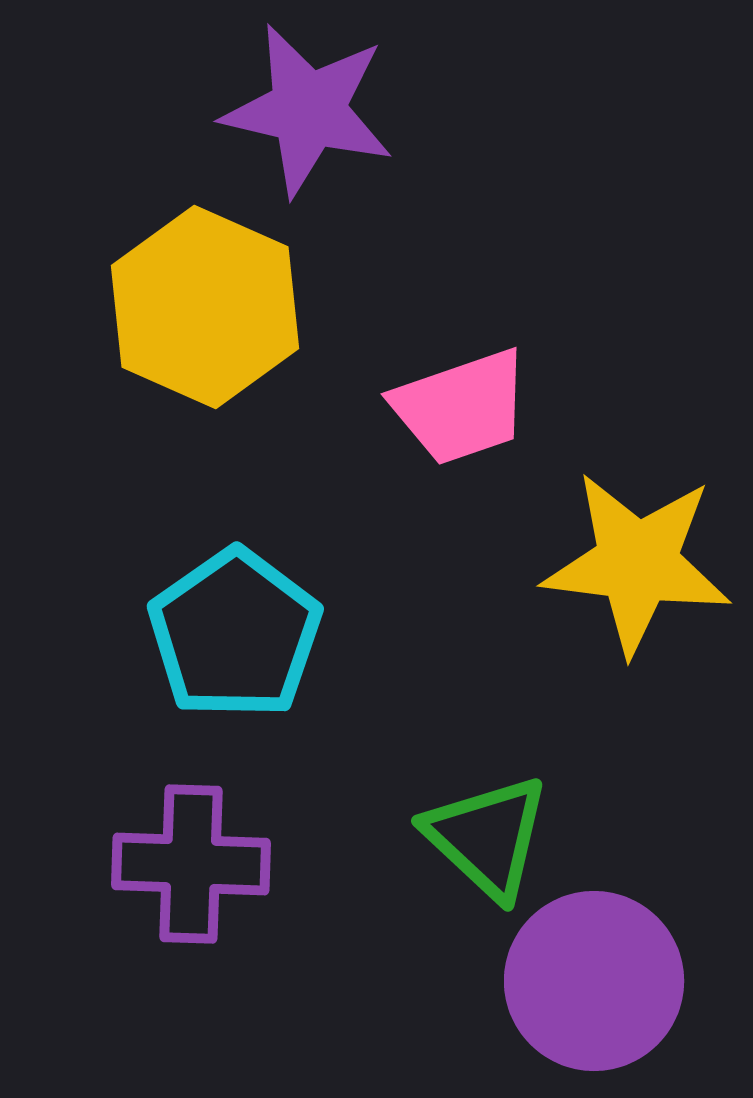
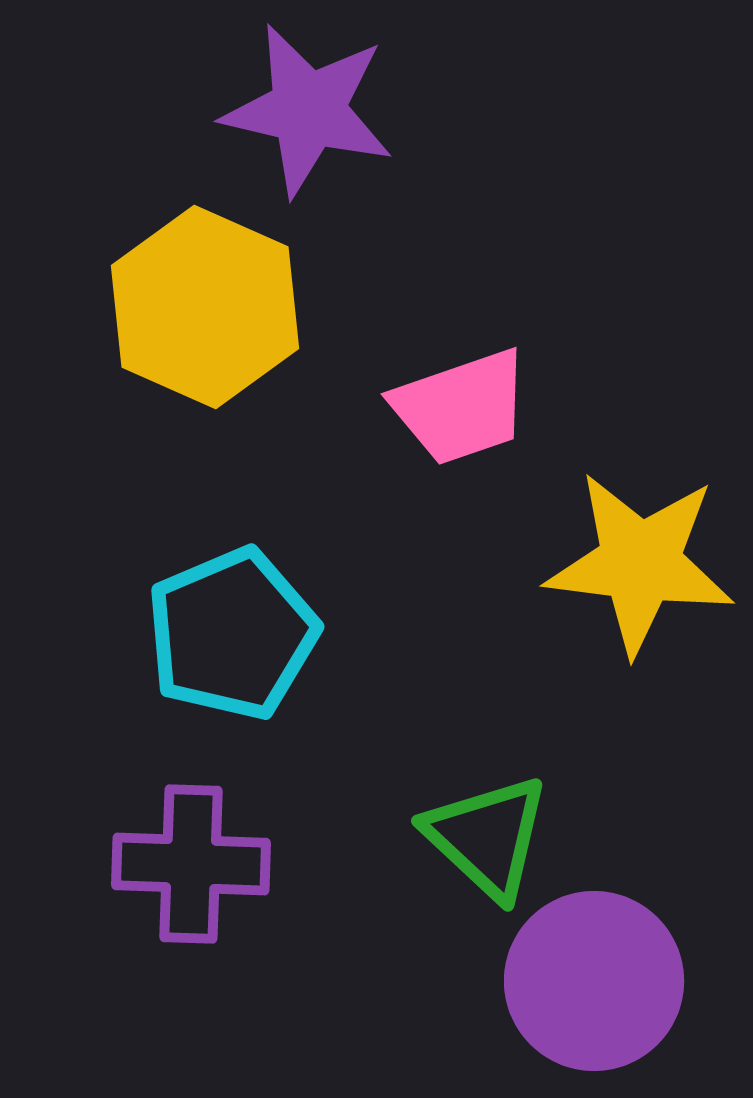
yellow star: moved 3 px right
cyan pentagon: moved 3 px left; rotated 12 degrees clockwise
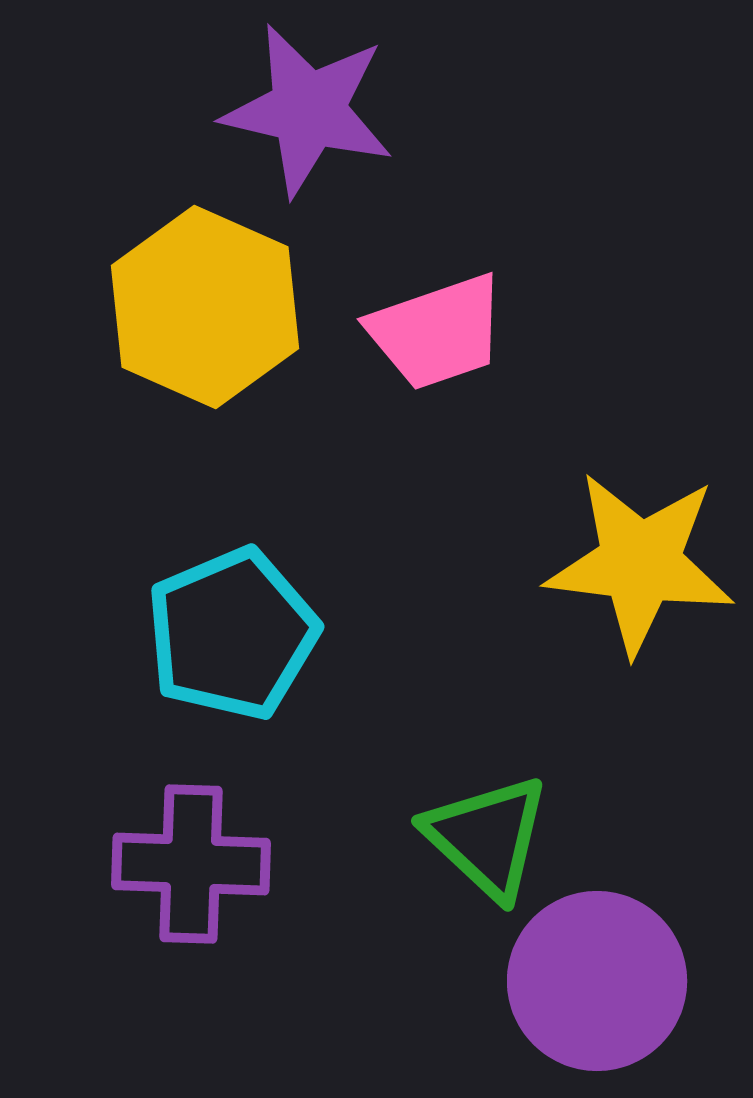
pink trapezoid: moved 24 px left, 75 px up
purple circle: moved 3 px right
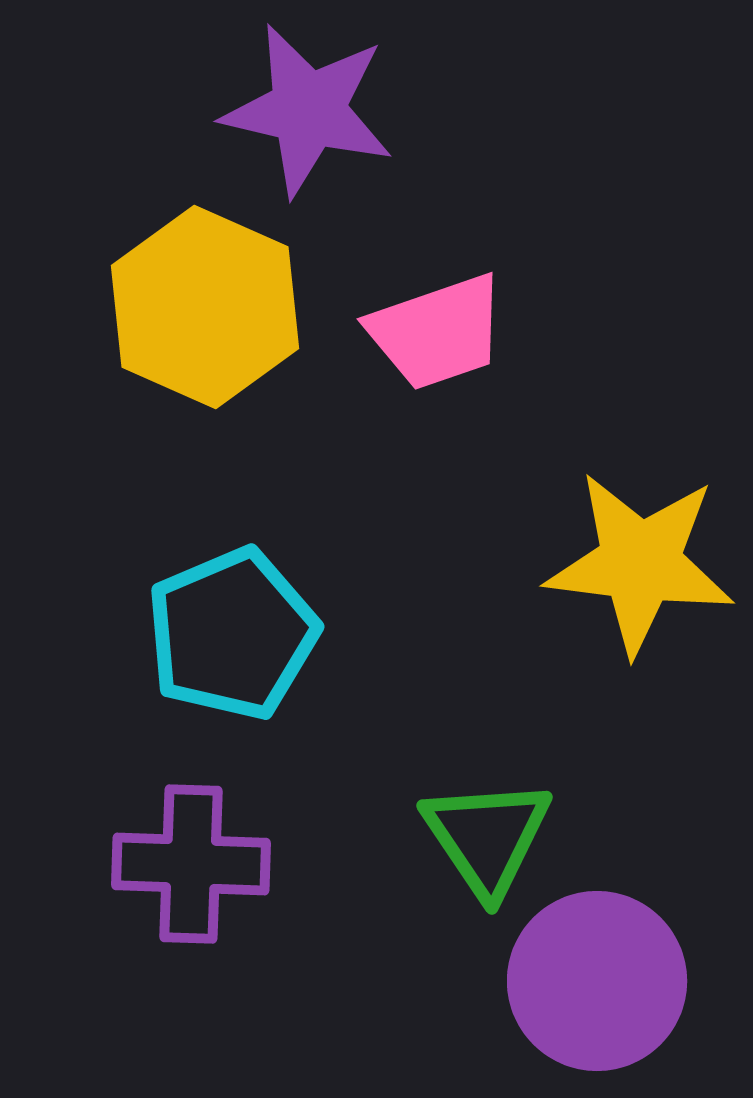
green triangle: rotated 13 degrees clockwise
